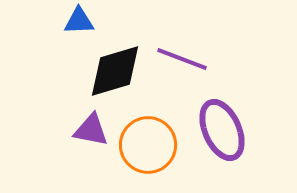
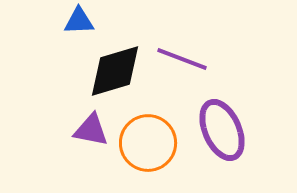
orange circle: moved 2 px up
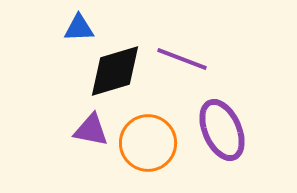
blue triangle: moved 7 px down
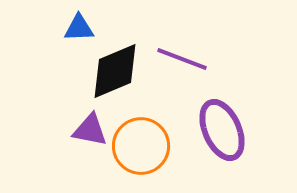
black diamond: rotated 6 degrees counterclockwise
purple triangle: moved 1 px left
orange circle: moved 7 px left, 3 px down
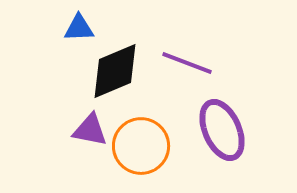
purple line: moved 5 px right, 4 px down
